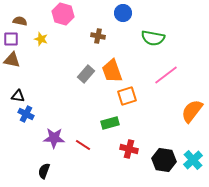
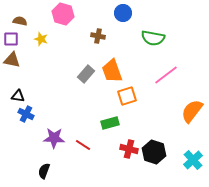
black hexagon: moved 10 px left, 8 px up; rotated 10 degrees clockwise
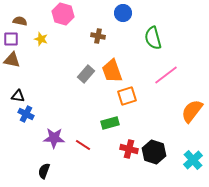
green semicircle: rotated 65 degrees clockwise
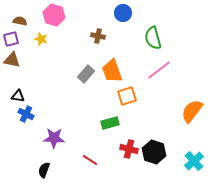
pink hexagon: moved 9 px left, 1 px down
purple square: rotated 14 degrees counterclockwise
pink line: moved 7 px left, 5 px up
red line: moved 7 px right, 15 px down
cyan cross: moved 1 px right, 1 px down
black semicircle: moved 1 px up
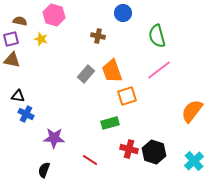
green semicircle: moved 4 px right, 2 px up
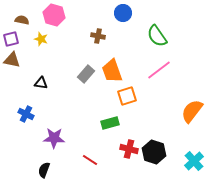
brown semicircle: moved 2 px right, 1 px up
green semicircle: rotated 20 degrees counterclockwise
black triangle: moved 23 px right, 13 px up
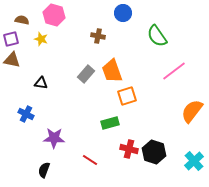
pink line: moved 15 px right, 1 px down
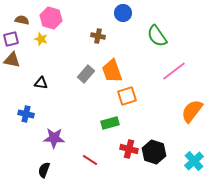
pink hexagon: moved 3 px left, 3 px down
blue cross: rotated 14 degrees counterclockwise
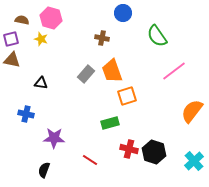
brown cross: moved 4 px right, 2 px down
